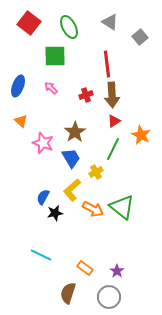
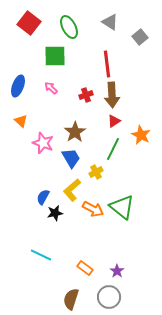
brown semicircle: moved 3 px right, 6 px down
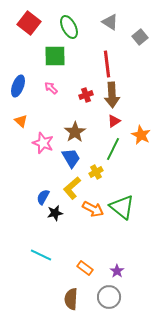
yellow L-shape: moved 2 px up
brown semicircle: rotated 15 degrees counterclockwise
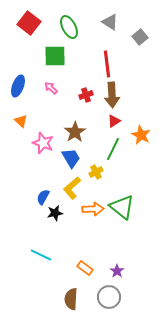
orange arrow: rotated 30 degrees counterclockwise
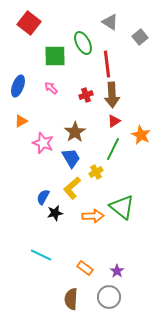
green ellipse: moved 14 px right, 16 px down
orange triangle: rotated 48 degrees clockwise
orange arrow: moved 7 px down
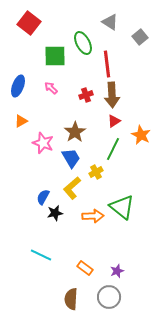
purple star: rotated 16 degrees clockwise
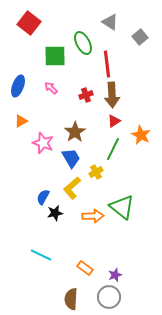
purple star: moved 2 px left, 4 px down
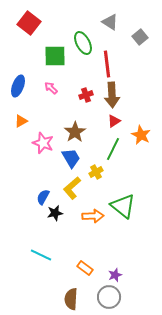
green triangle: moved 1 px right, 1 px up
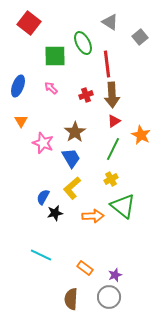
orange triangle: rotated 32 degrees counterclockwise
yellow cross: moved 15 px right, 7 px down
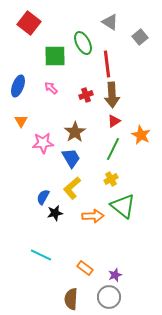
pink star: rotated 25 degrees counterclockwise
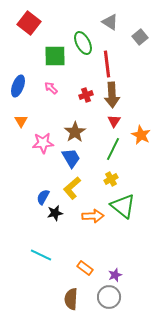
red triangle: rotated 24 degrees counterclockwise
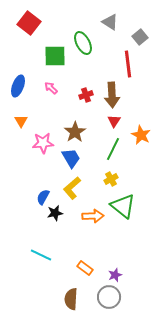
red line: moved 21 px right
